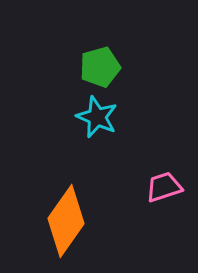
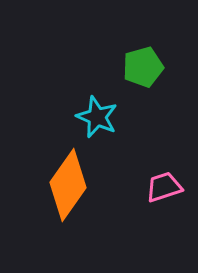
green pentagon: moved 43 px right
orange diamond: moved 2 px right, 36 px up
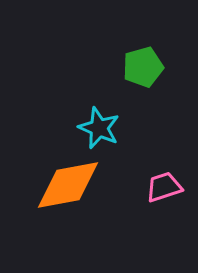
cyan star: moved 2 px right, 11 px down
orange diamond: rotated 44 degrees clockwise
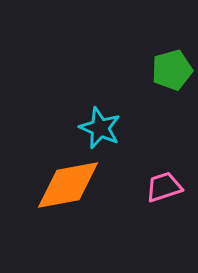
green pentagon: moved 29 px right, 3 px down
cyan star: moved 1 px right
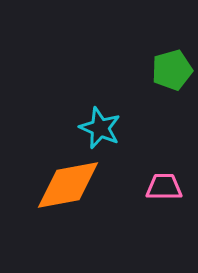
pink trapezoid: rotated 18 degrees clockwise
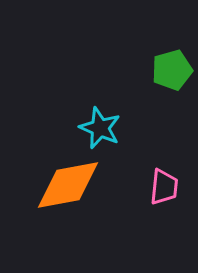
pink trapezoid: rotated 96 degrees clockwise
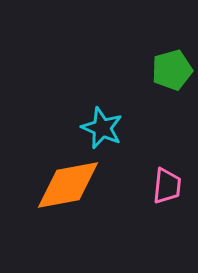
cyan star: moved 2 px right
pink trapezoid: moved 3 px right, 1 px up
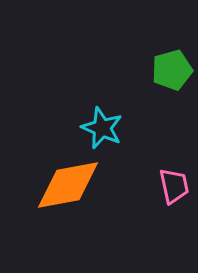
pink trapezoid: moved 7 px right; rotated 18 degrees counterclockwise
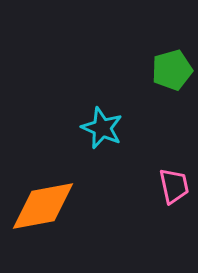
orange diamond: moved 25 px left, 21 px down
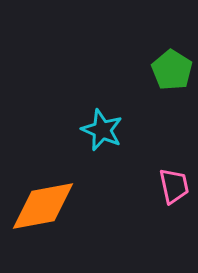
green pentagon: rotated 24 degrees counterclockwise
cyan star: moved 2 px down
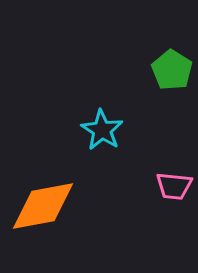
cyan star: rotated 9 degrees clockwise
pink trapezoid: rotated 108 degrees clockwise
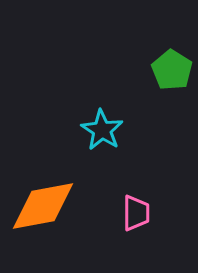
pink trapezoid: moved 38 px left, 27 px down; rotated 96 degrees counterclockwise
